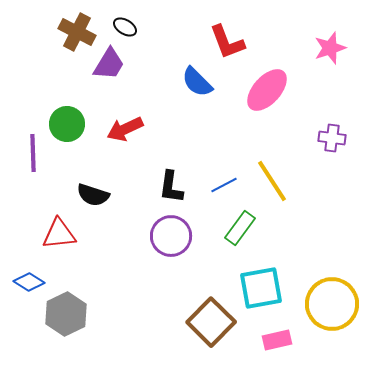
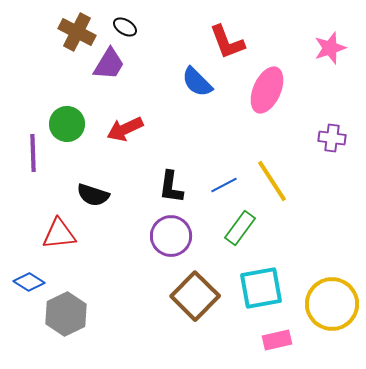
pink ellipse: rotated 18 degrees counterclockwise
brown square: moved 16 px left, 26 px up
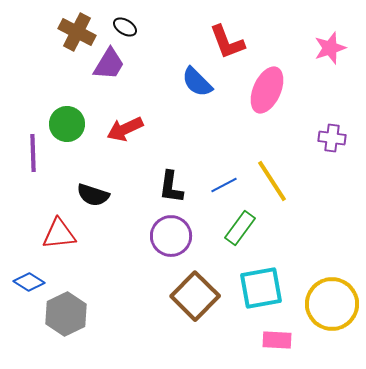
pink rectangle: rotated 16 degrees clockwise
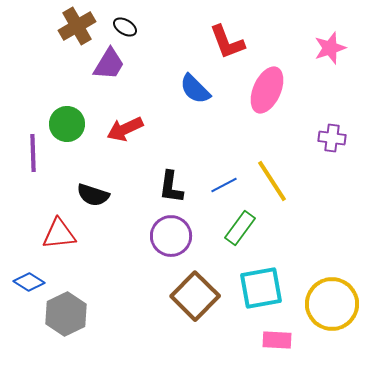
brown cross: moved 6 px up; rotated 33 degrees clockwise
blue semicircle: moved 2 px left, 7 px down
